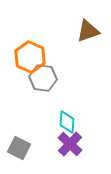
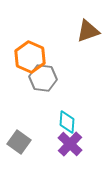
gray square: moved 6 px up; rotated 10 degrees clockwise
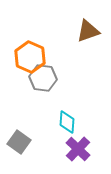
purple cross: moved 8 px right, 5 px down
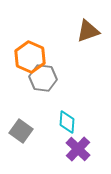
gray square: moved 2 px right, 11 px up
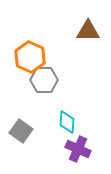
brown triangle: rotated 20 degrees clockwise
gray hexagon: moved 1 px right, 2 px down; rotated 8 degrees counterclockwise
purple cross: rotated 20 degrees counterclockwise
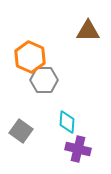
purple cross: rotated 10 degrees counterclockwise
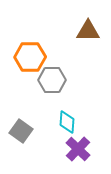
orange hexagon: rotated 24 degrees counterclockwise
gray hexagon: moved 8 px right
purple cross: rotated 30 degrees clockwise
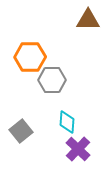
brown triangle: moved 11 px up
gray square: rotated 15 degrees clockwise
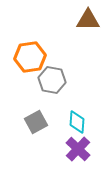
orange hexagon: rotated 8 degrees counterclockwise
gray hexagon: rotated 12 degrees clockwise
cyan diamond: moved 10 px right
gray square: moved 15 px right, 9 px up; rotated 10 degrees clockwise
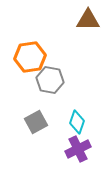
gray hexagon: moved 2 px left
cyan diamond: rotated 15 degrees clockwise
purple cross: rotated 20 degrees clockwise
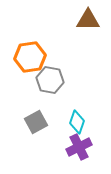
purple cross: moved 1 px right, 2 px up
